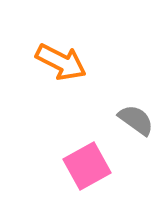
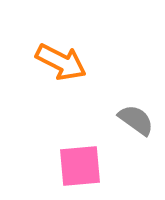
pink square: moved 7 px left; rotated 24 degrees clockwise
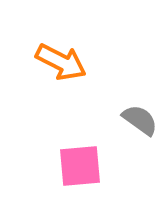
gray semicircle: moved 4 px right
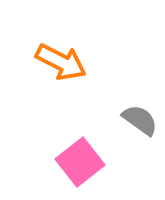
pink square: moved 4 px up; rotated 33 degrees counterclockwise
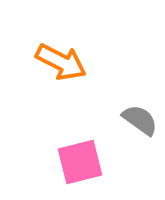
pink square: rotated 24 degrees clockwise
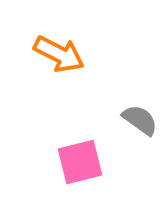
orange arrow: moved 2 px left, 8 px up
